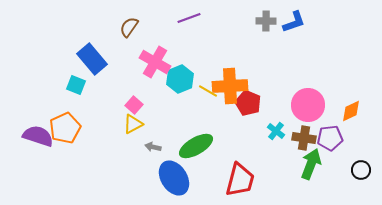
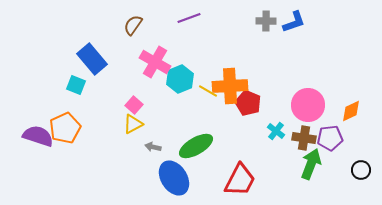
brown semicircle: moved 4 px right, 2 px up
red trapezoid: rotated 12 degrees clockwise
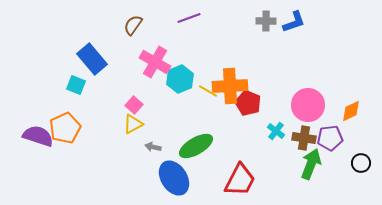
black circle: moved 7 px up
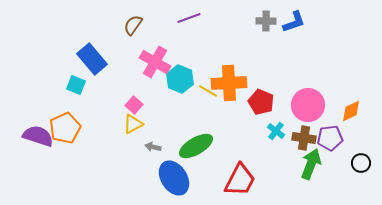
cyan hexagon: rotated 16 degrees counterclockwise
orange cross: moved 1 px left, 3 px up
red pentagon: moved 13 px right, 1 px up
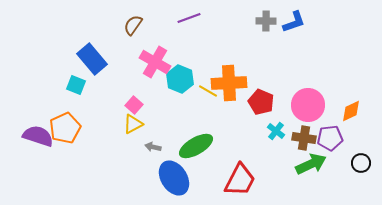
green arrow: rotated 44 degrees clockwise
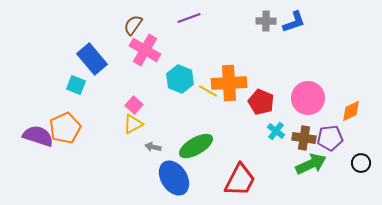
pink cross: moved 10 px left, 12 px up
pink circle: moved 7 px up
